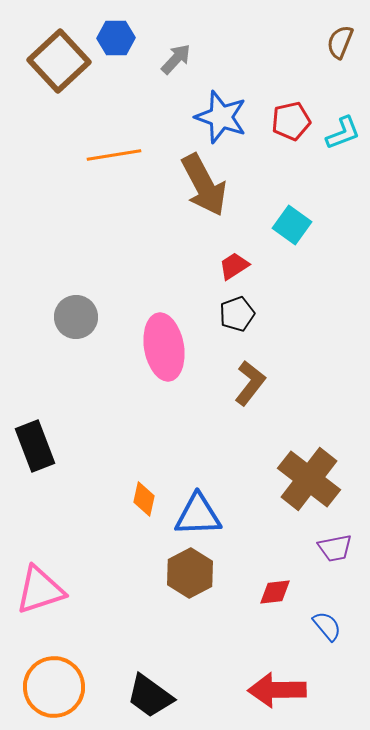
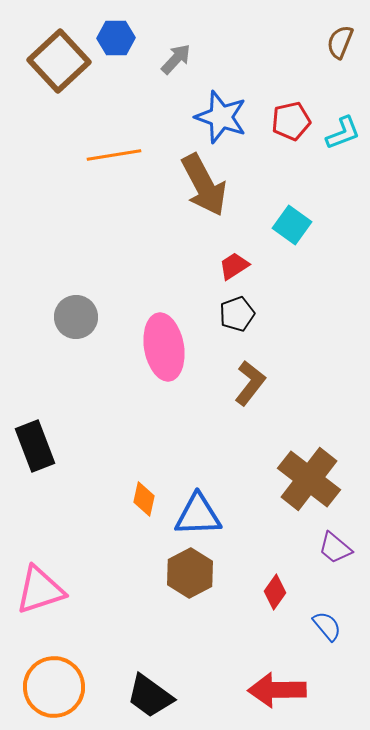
purple trapezoid: rotated 51 degrees clockwise
red diamond: rotated 48 degrees counterclockwise
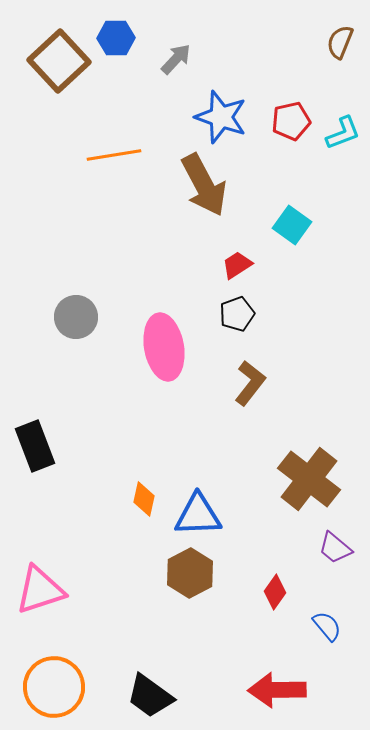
red trapezoid: moved 3 px right, 1 px up
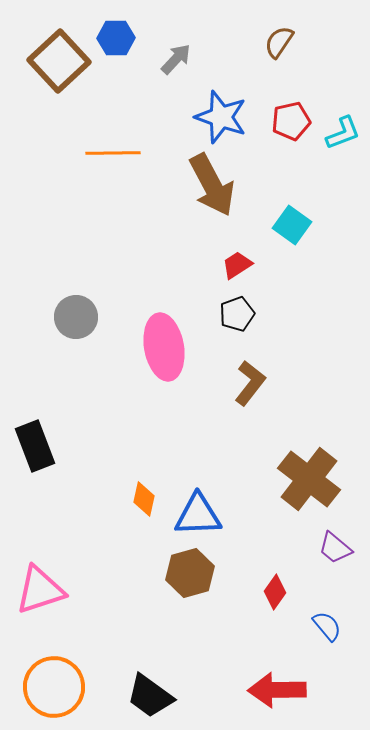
brown semicircle: moved 61 px left; rotated 12 degrees clockwise
orange line: moved 1 px left, 2 px up; rotated 8 degrees clockwise
brown arrow: moved 8 px right
brown hexagon: rotated 12 degrees clockwise
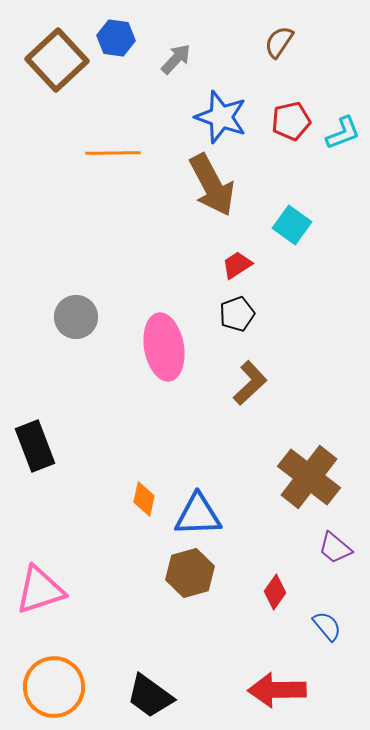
blue hexagon: rotated 9 degrees clockwise
brown square: moved 2 px left, 1 px up
brown L-shape: rotated 9 degrees clockwise
brown cross: moved 2 px up
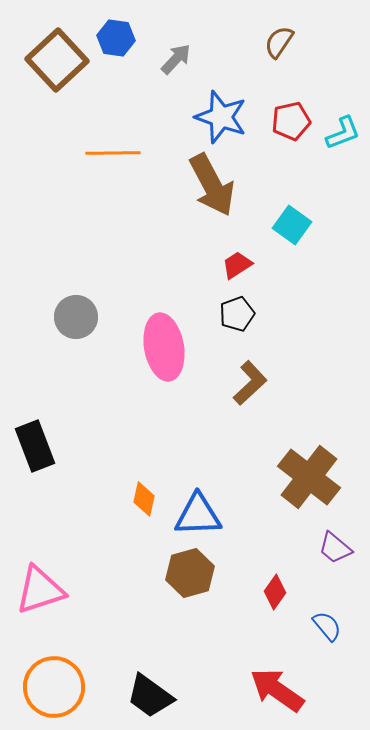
red arrow: rotated 36 degrees clockwise
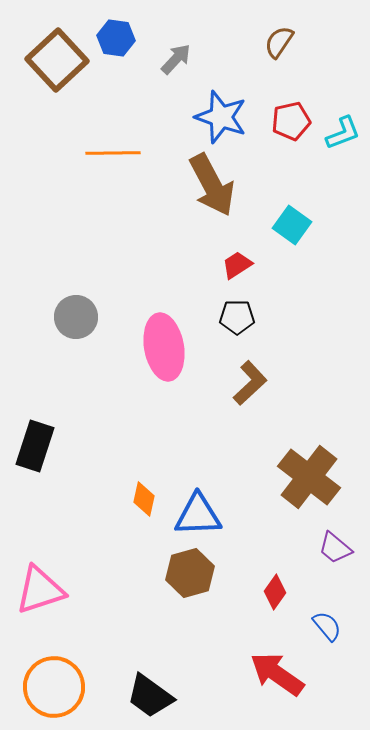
black pentagon: moved 3 px down; rotated 20 degrees clockwise
black rectangle: rotated 39 degrees clockwise
red arrow: moved 16 px up
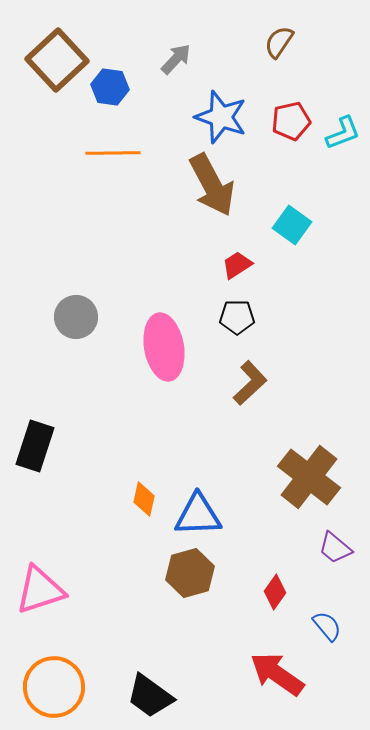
blue hexagon: moved 6 px left, 49 px down
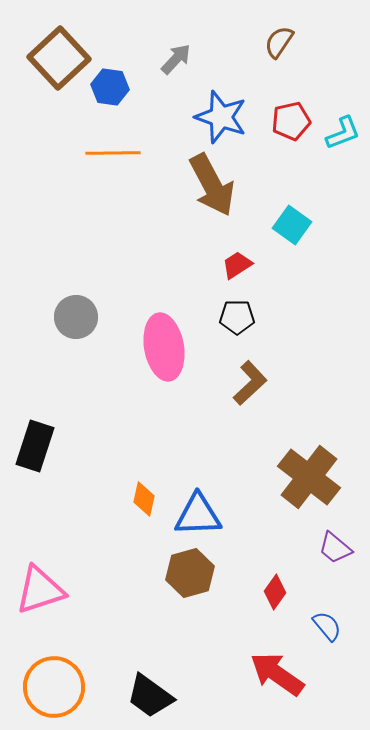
brown square: moved 2 px right, 2 px up
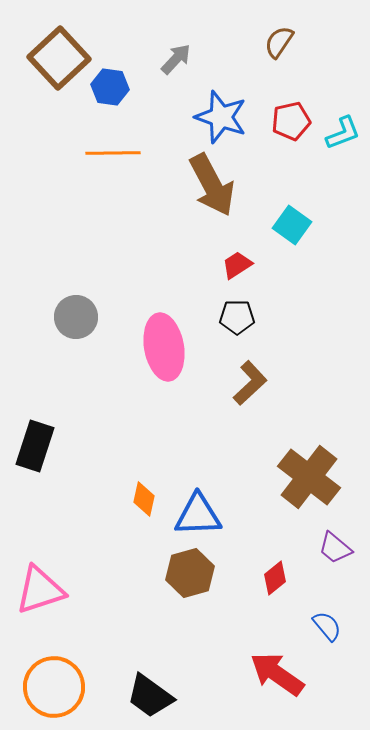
red diamond: moved 14 px up; rotated 16 degrees clockwise
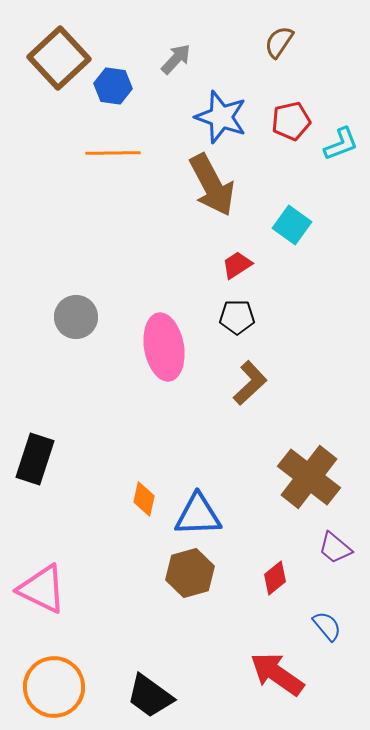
blue hexagon: moved 3 px right, 1 px up
cyan L-shape: moved 2 px left, 11 px down
black rectangle: moved 13 px down
pink triangle: moved 2 px right, 1 px up; rotated 44 degrees clockwise
